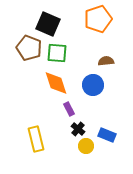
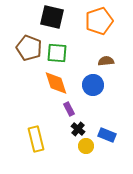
orange pentagon: moved 1 px right, 2 px down
black square: moved 4 px right, 7 px up; rotated 10 degrees counterclockwise
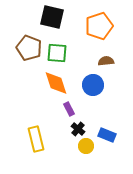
orange pentagon: moved 5 px down
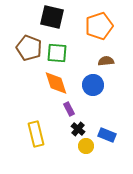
yellow rectangle: moved 5 px up
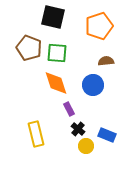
black square: moved 1 px right
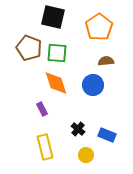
orange pentagon: moved 1 px down; rotated 16 degrees counterclockwise
purple rectangle: moved 27 px left
yellow rectangle: moved 9 px right, 13 px down
yellow circle: moved 9 px down
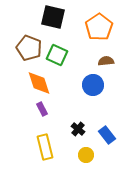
green square: moved 2 px down; rotated 20 degrees clockwise
orange diamond: moved 17 px left
blue rectangle: rotated 30 degrees clockwise
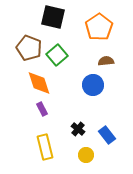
green square: rotated 25 degrees clockwise
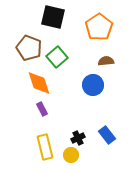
green square: moved 2 px down
black cross: moved 9 px down; rotated 24 degrees clockwise
yellow circle: moved 15 px left
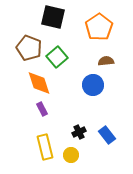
black cross: moved 1 px right, 6 px up
